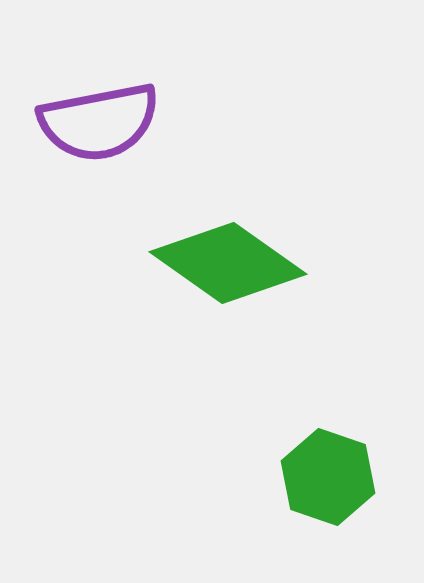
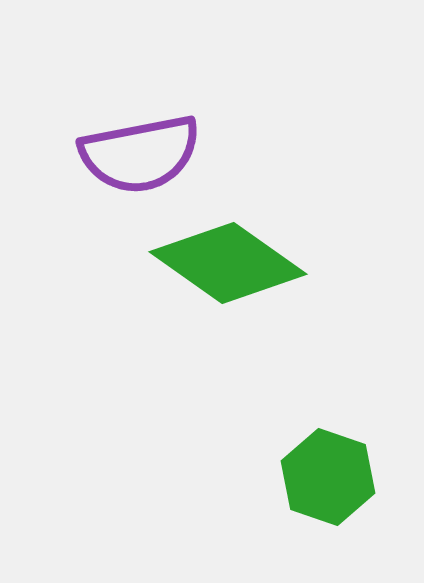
purple semicircle: moved 41 px right, 32 px down
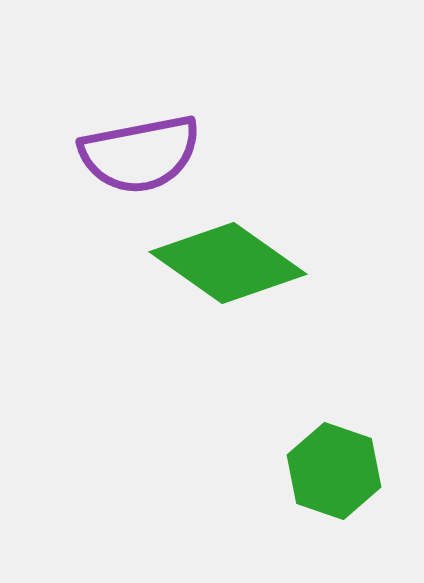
green hexagon: moved 6 px right, 6 px up
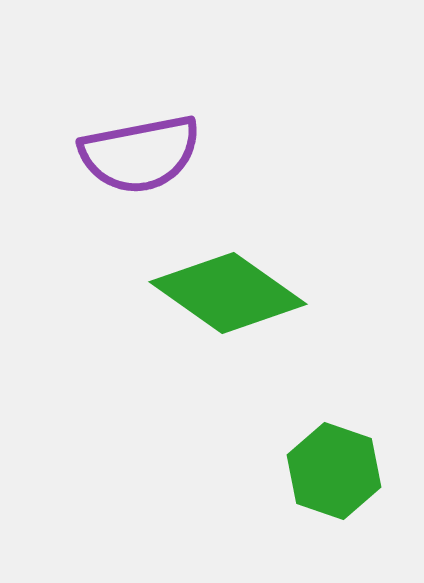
green diamond: moved 30 px down
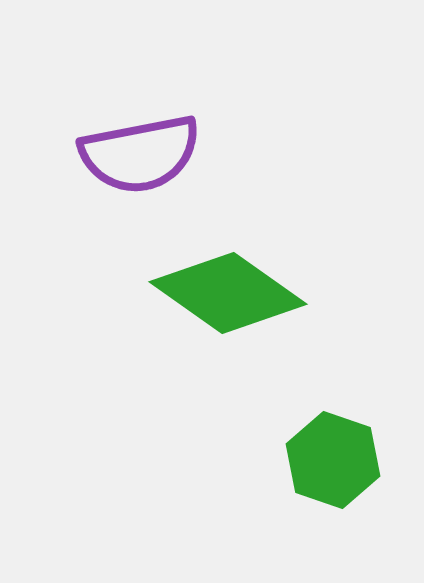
green hexagon: moved 1 px left, 11 px up
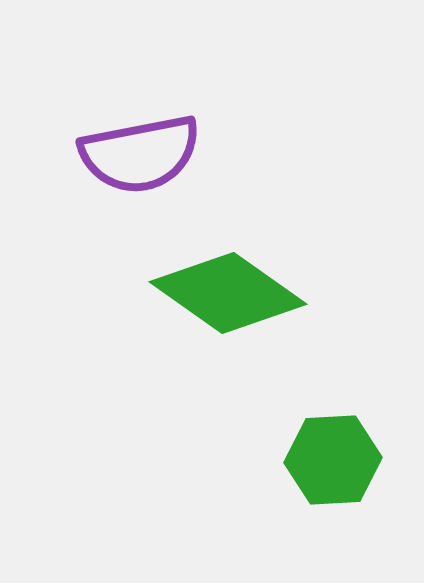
green hexagon: rotated 22 degrees counterclockwise
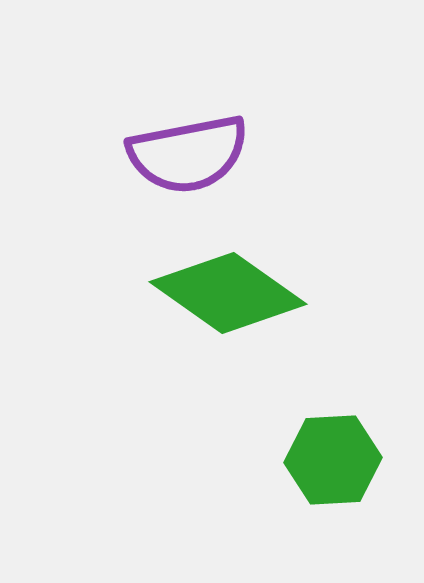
purple semicircle: moved 48 px right
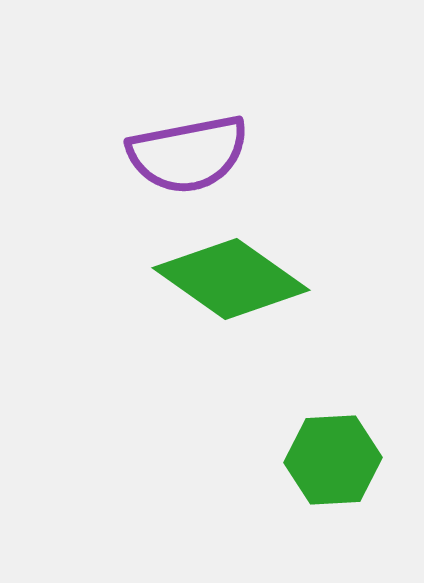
green diamond: moved 3 px right, 14 px up
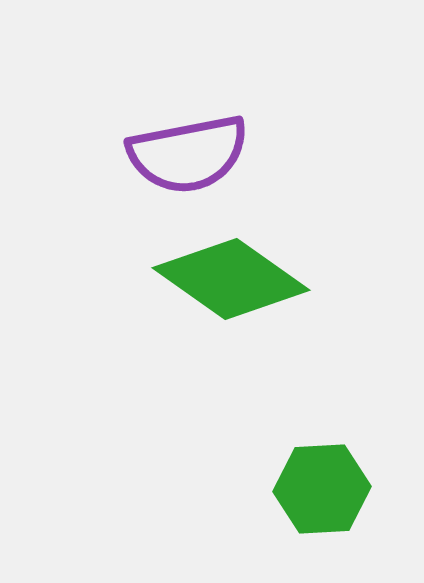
green hexagon: moved 11 px left, 29 px down
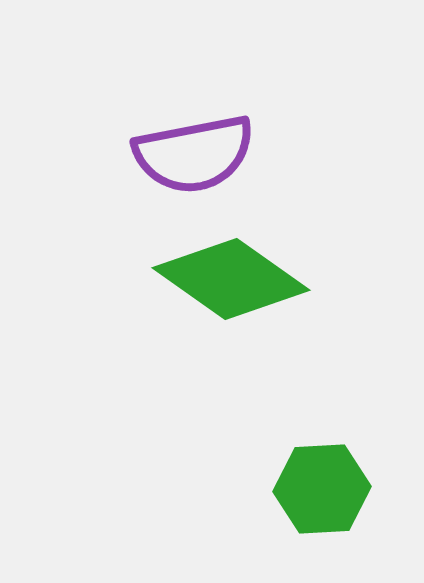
purple semicircle: moved 6 px right
